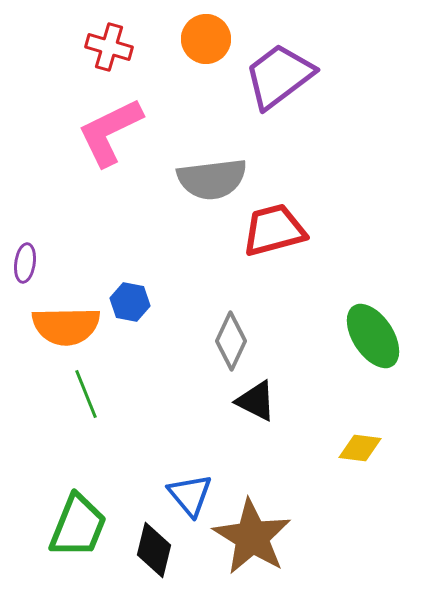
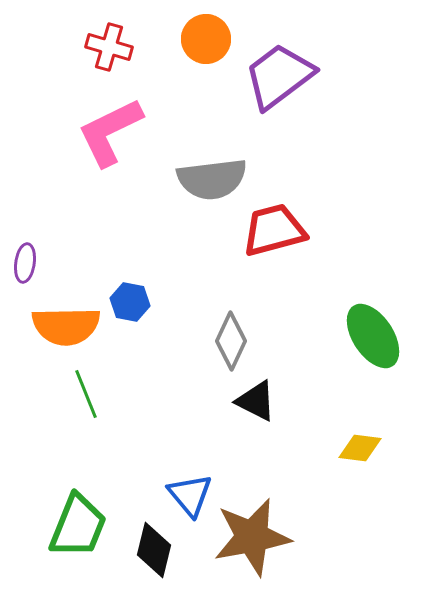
brown star: rotated 30 degrees clockwise
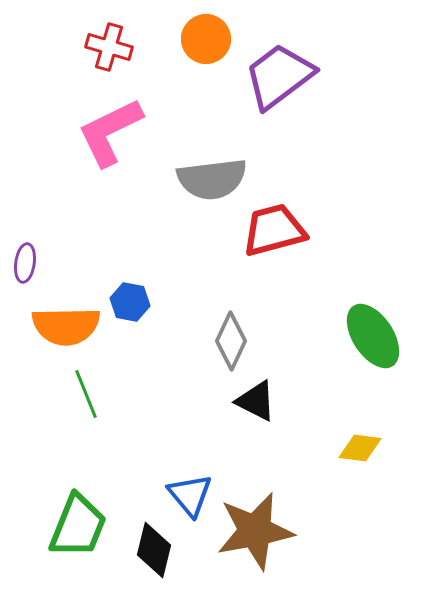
brown star: moved 3 px right, 6 px up
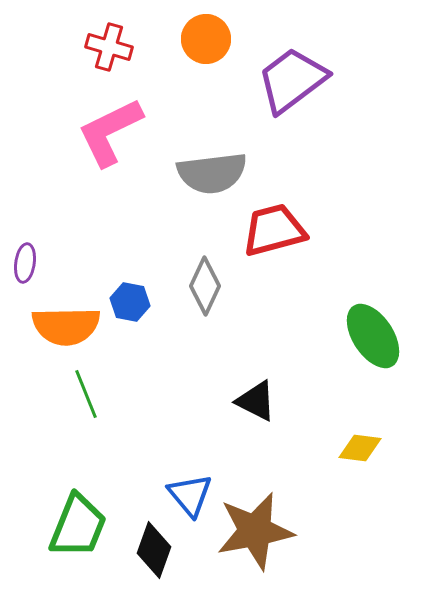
purple trapezoid: moved 13 px right, 4 px down
gray semicircle: moved 6 px up
gray diamond: moved 26 px left, 55 px up
black diamond: rotated 6 degrees clockwise
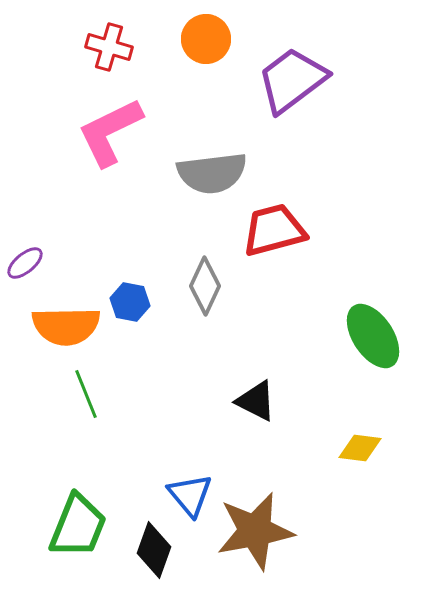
purple ellipse: rotated 42 degrees clockwise
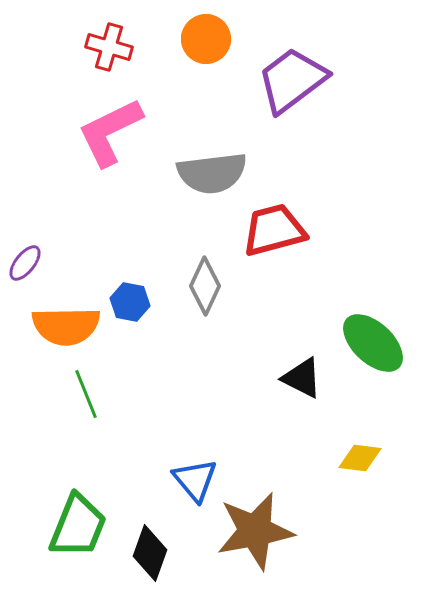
purple ellipse: rotated 12 degrees counterclockwise
green ellipse: moved 7 px down; rotated 14 degrees counterclockwise
black triangle: moved 46 px right, 23 px up
yellow diamond: moved 10 px down
blue triangle: moved 5 px right, 15 px up
black diamond: moved 4 px left, 3 px down
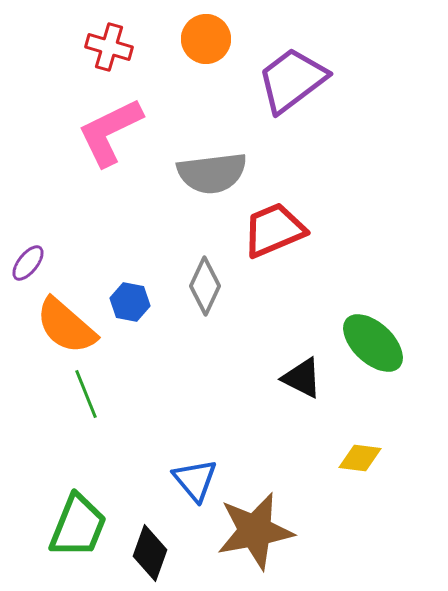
red trapezoid: rotated 8 degrees counterclockwise
purple ellipse: moved 3 px right
orange semicircle: rotated 42 degrees clockwise
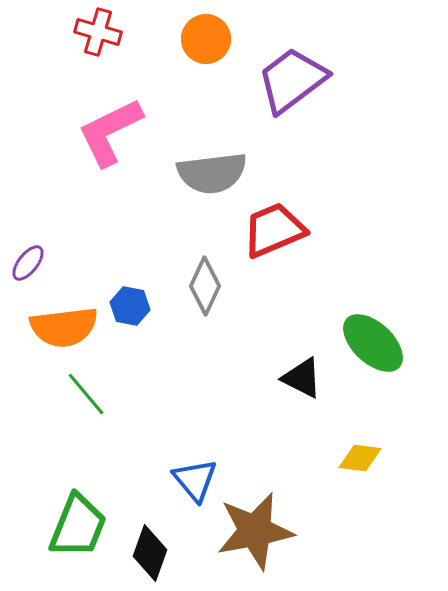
red cross: moved 11 px left, 15 px up
blue hexagon: moved 4 px down
orange semicircle: moved 2 px left, 1 px down; rotated 48 degrees counterclockwise
green line: rotated 18 degrees counterclockwise
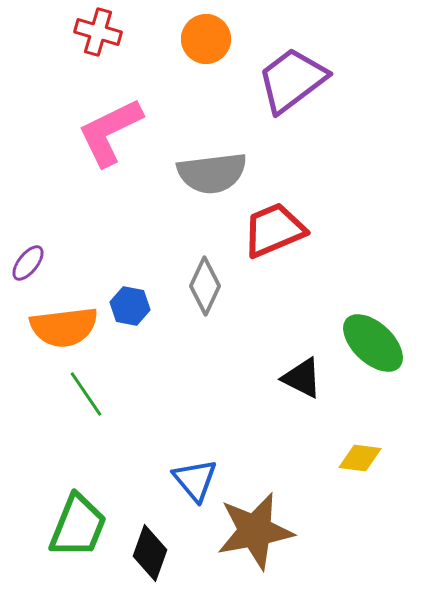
green line: rotated 6 degrees clockwise
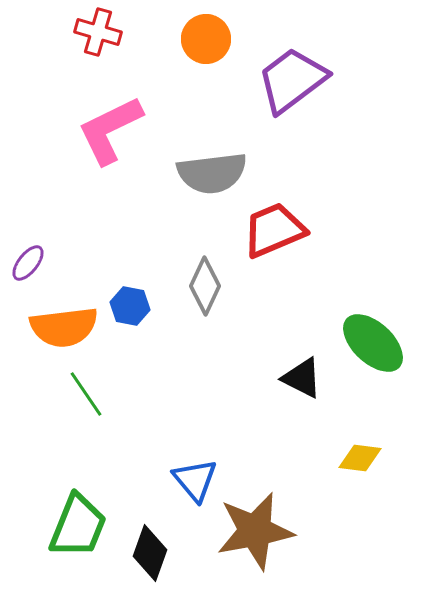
pink L-shape: moved 2 px up
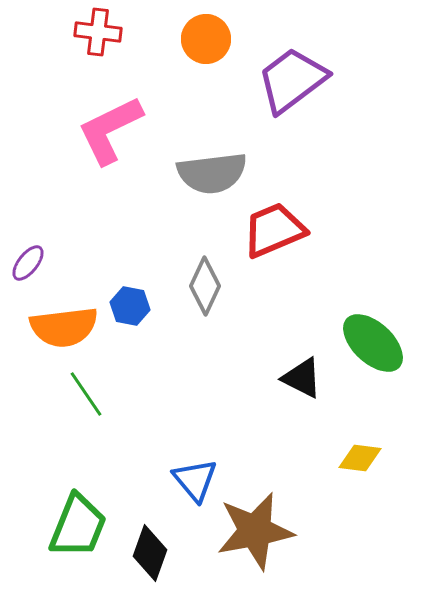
red cross: rotated 9 degrees counterclockwise
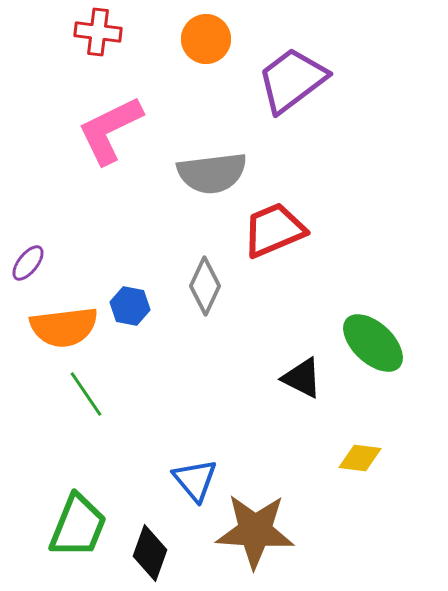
brown star: rotated 14 degrees clockwise
